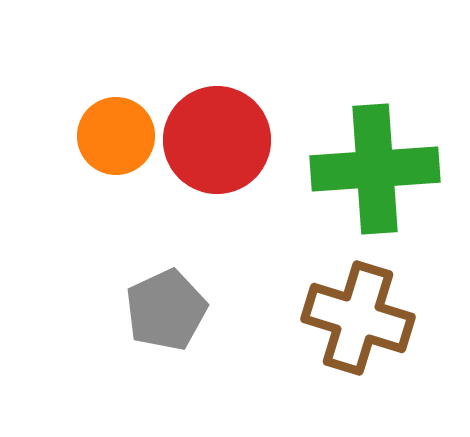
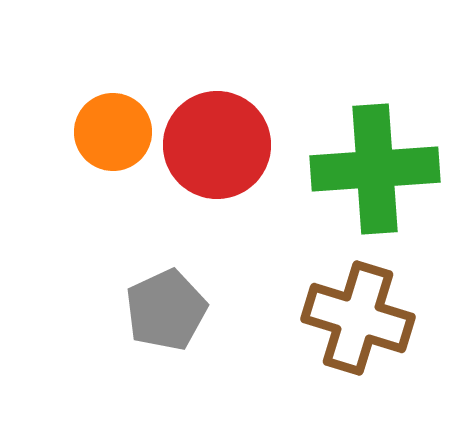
orange circle: moved 3 px left, 4 px up
red circle: moved 5 px down
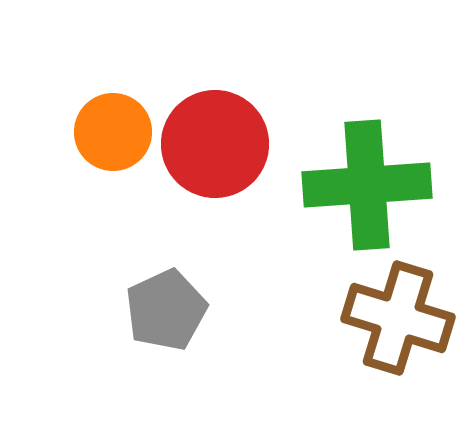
red circle: moved 2 px left, 1 px up
green cross: moved 8 px left, 16 px down
brown cross: moved 40 px right
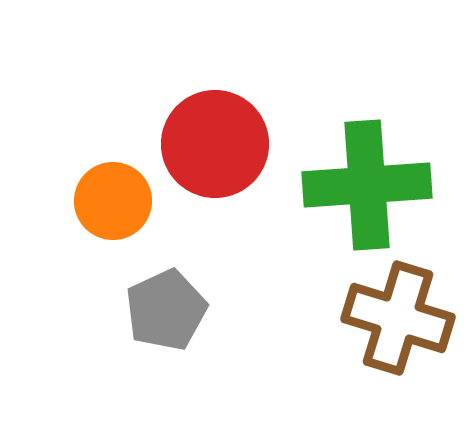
orange circle: moved 69 px down
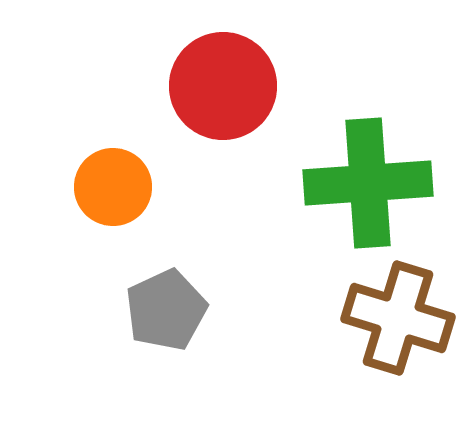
red circle: moved 8 px right, 58 px up
green cross: moved 1 px right, 2 px up
orange circle: moved 14 px up
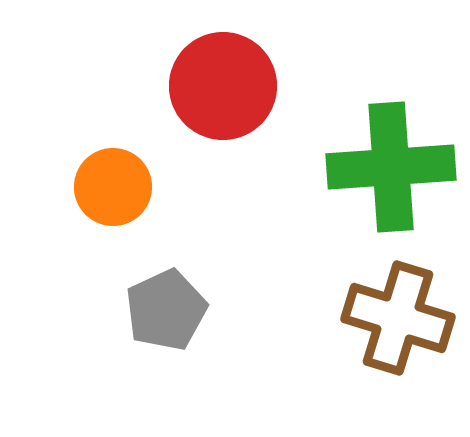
green cross: moved 23 px right, 16 px up
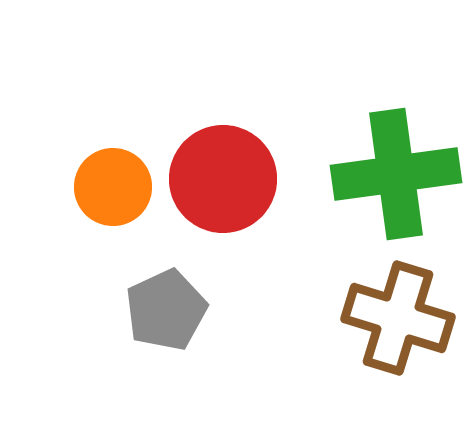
red circle: moved 93 px down
green cross: moved 5 px right, 7 px down; rotated 4 degrees counterclockwise
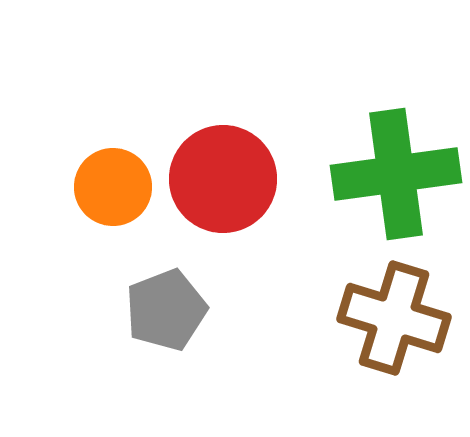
gray pentagon: rotated 4 degrees clockwise
brown cross: moved 4 px left
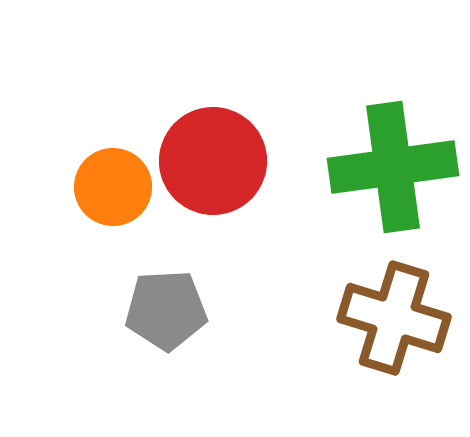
green cross: moved 3 px left, 7 px up
red circle: moved 10 px left, 18 px up
gray pentagon: rotated 18 degrees clockwise
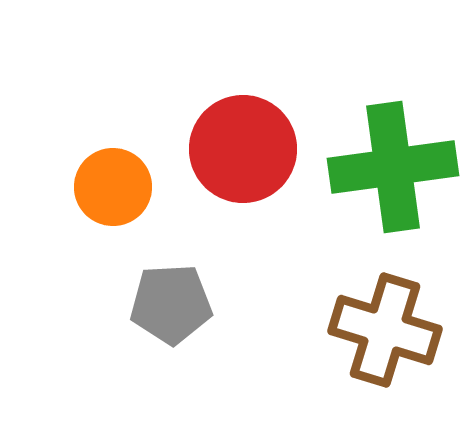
red circle: moved 30 px right, 12 px up
gray pentagon: moved 5 px right, 6 px up
brown cross: moved 9 px left, 12 px down
